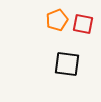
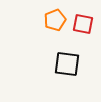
orange pentagon: moved 2 px left
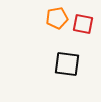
orange pentagon: moved 2 px right, 2 px up; rotated 10 degrees clockwise
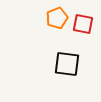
orange pentagon: rotated 10 degrees counterclockwise
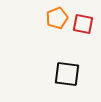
black square: moved 10 px down
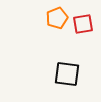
red square: rotated 20 degrees counterclockwise
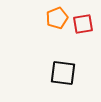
black square: moved 4 px left, 1 px up
